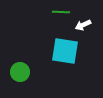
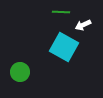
cyan square: moved 1 px left, 4 px up; rotated 20 degrees clockwise
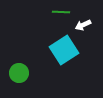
cyan square: moved 3 px down; rotated 28 degrees clockwise
green circle: moved 1 px left, 1 px down
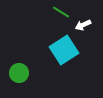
green line: rotated 30 degrees clockwise
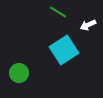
green line: moved 3 px left
white arrow: moved 5 px right
